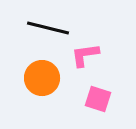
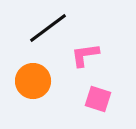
black line: rotated 51 degrees counterclockwise
orange circle: moved 9 px left, 3 px down
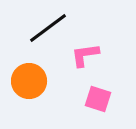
orange circle: moved 4 px left
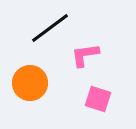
black line: moved 2 px right
orange circle: moved 1 px right, 2 px down
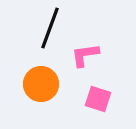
black line: rotated 33 degrees counterclockwise
orange circle: moved 11 px right, 1 px down
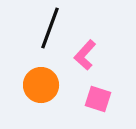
pink L-shape: rotated 40 degrees counterclockwise
orange circle: moved 1 px down
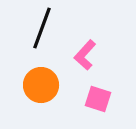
black line: moved 8 px left
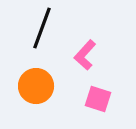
orange circle: moved 5 px left, 1 px down
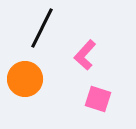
black line: rotated 6 degrees clockwise
orange circle: moved 11 px left, 7 px up
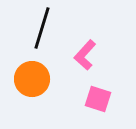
black line: rotated 9 degrees counterclockwise
orange circle: moved 7 px right
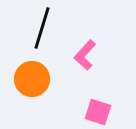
pink square: moved 13 px down
